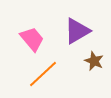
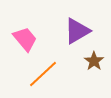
pink trapezoid: moved 7 px left
brown star: rotated 12 degrees clockwise
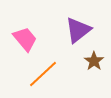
purple triangle: moved 1 px right, 1 px up; rotated 8 degrees counterclockwise
